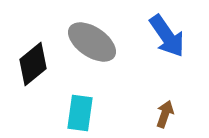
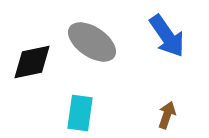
black diamond: moved 1 px left, 2 px up; rotated 27 degrees clockwise
brown arrow: moved 2 px right, 1 px down
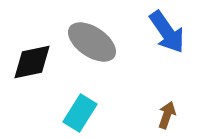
blue arrow: moved 4 px up
cyan rectangle: rotated 24 degrees clockwise
